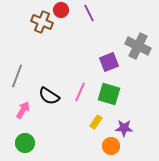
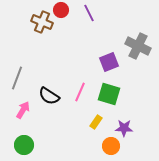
gray line: moved 2 px down
green circle: moved 1 px left, 2 px down
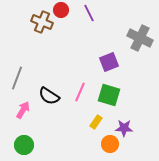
gray cross: moved 2 px right, 8 px up
green square: moved 1 px down
orange circle: moved 1 px left, 2 px up
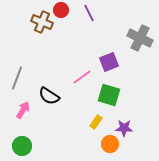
pink line: moved 2 px right, 15 px up; rotated 30 degrees clockwise
green circle: moved 2 px left, 1 px down
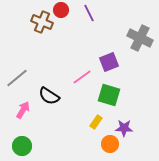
gray line: rotated 30 degrees clockwise
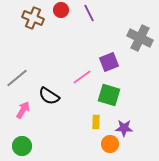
brown cross: moved 9 px left, 4 px up
yellow rectangle: rotated 32 degrees counterclockwise
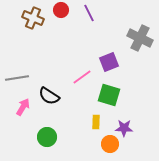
gray line: rotated 30 degrees clockwise
pink arrow: moved 3 px up
green circle: moved 25 px right, 9 px up
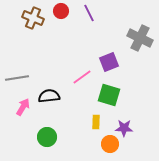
red circle: moved 1 px down
black semicircle: rotated 140 degrees clockwise
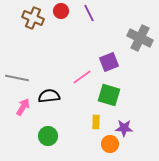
gray line: rotated 20 degrees clockwise
green circle: moved 1 px right, 1 px up
